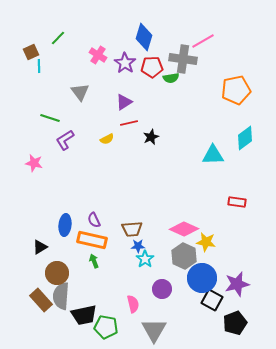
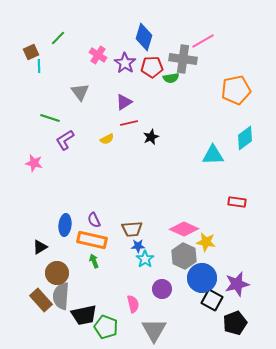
green pentagon at (106, 327): rotated 10 degrees clockwise
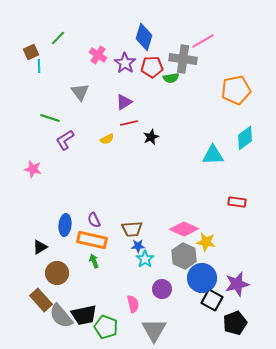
pink star at (34, 163): moved 1 px left, 6 px down
gray semicircle at (61, 296): moved 20 px down; rotated 44 degrees counterclockwise
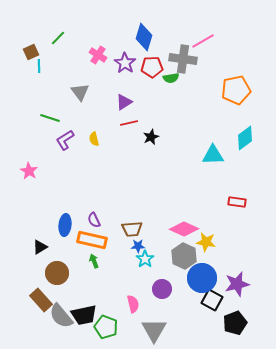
yellow semicircle at (107, 139): moved 13 px left; rotated 104 degrees clockwise
pink star at (33, 169): moved 4 px left, 2 px down; rotated 18 degrees clockwise
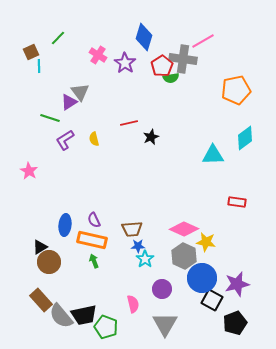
red pentagon at (152, 67): moved 10 px right, 1 px up; rotated 30 degrees counterclockwise
purple triangle at (124, 102): moved 55 px left
brown circle at (57, 273): moved 8 px left, 11 px up
gray triangle at (154, 330): moved 11 px right, 6 px up
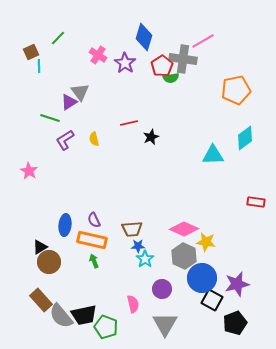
red rectangle at (237, 202): moved 19 px right
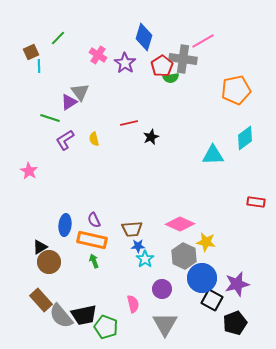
pink diamond at (184, 229): moved 4 px left, 5 px up
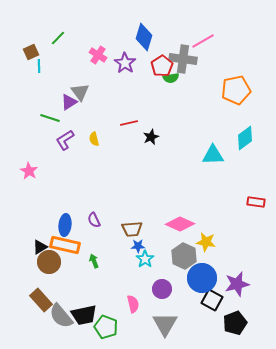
orange rectangle at (92, 240): moved 27 px left, 5 px down
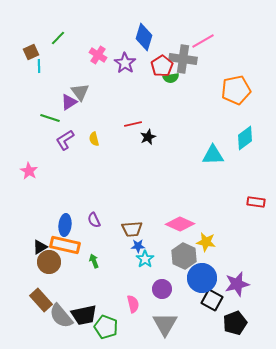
red line at (129, 123): moved 4 px right, 1 px down
black star at (151, 137): moved 3 px left
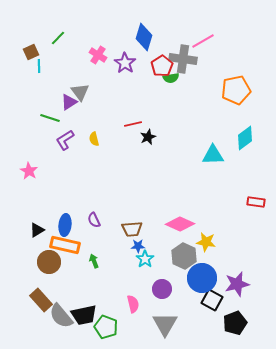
black triangle at (40, 247): moved 3 px left, 17 px up
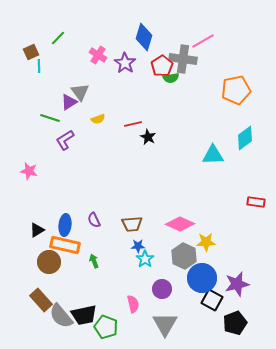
black star at (148, 137): rotated 21 degrees counterclockwise
yellow semicircle at (94, 139): moved 4 px right, 20 px up; rotated 96 degrees counterclockwise
pink star at (29, 171): rotated 18 degrees counterclockwise
brown trapezoid at (132, 229): moved 5 px up
yellow star at (206, 242): rotated 12 degrees counterclockwise
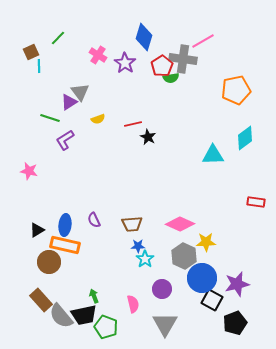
green arrow at (94, 261): moved 35 px down
